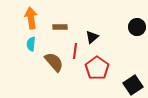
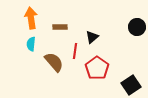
black square: moved 2 px left
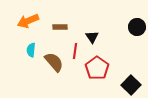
orange arrow: moved 3 px left, 3 px down; rotated 105 degrees counterclockwise
black triangle: rotated 24 degrees counterclockwise
cyan semicircle: moved 6 px down
black square: rotated 12 degrees counterclockwise
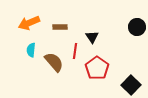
orange arrow: moved 1 px right, 2 px down
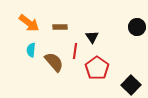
orange arrow: rotated 120 degrees counterclockwise
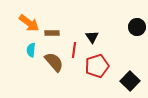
brown rectangle: moved 8 px left, 6 px down
red line: moved 1 px left, 1 px up
red pentagon: moved 2 px up; rotated 20 degrees clockwise
black square: moved 1 px left, 4 px up
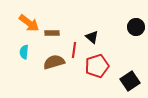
black circle: moved 1 px left
black triangle: rotated 16 degrees counterclockwise
cyan semicircle: moved 7 px left, 2 px down
brown semicircle: rotated 65 degrees counterclockwise
black square: rotated 12 degrees clockwise
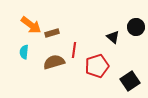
orange arrow: moved 2 px right, 2 px down
brown rectangle: rotated 16 degrees counterclockwise
black triangle: moved 21 px right
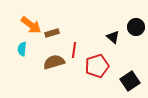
cyan semicircle: moved 2 px left, 3 px up
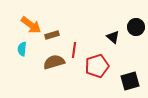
brown rectangle: moved 2 px down
black square: rotated 18 degrees clockwise
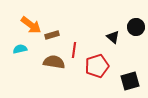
cyan semicircle: moved 2 px left; rotated 72 degrees clockwise
brown semicircle: rotated 25 degrees clockwise
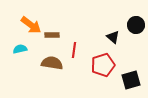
black circle: moved 2 px up
brown rectangle: rotated 16 degrees clockwise
brown semicircle: moved 2 px left, 1 px down
red pentagon: moved 6 px right, 1 px up
black square: moved 1 px right, 1 px up
